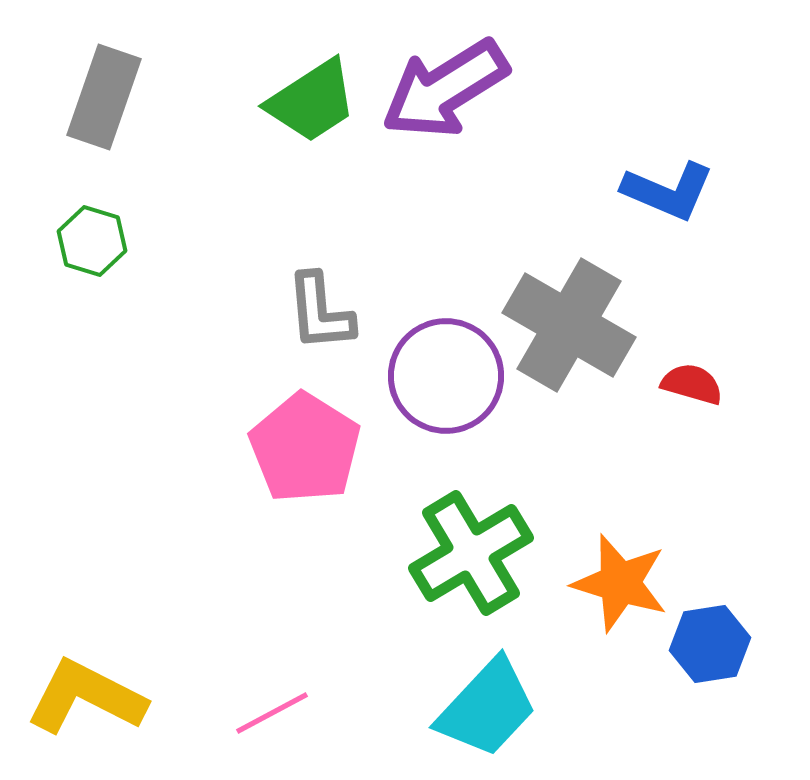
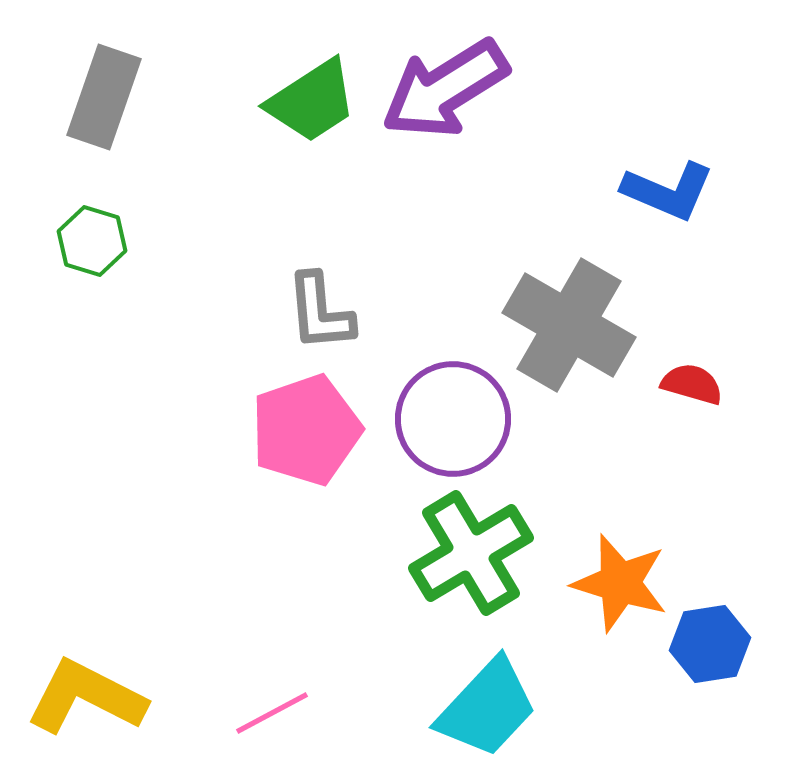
purple circle: moved 7 px right, 43 px down
pink pentagon: moved 1 px right, 18 px up; rotated 21 degrees clockwise
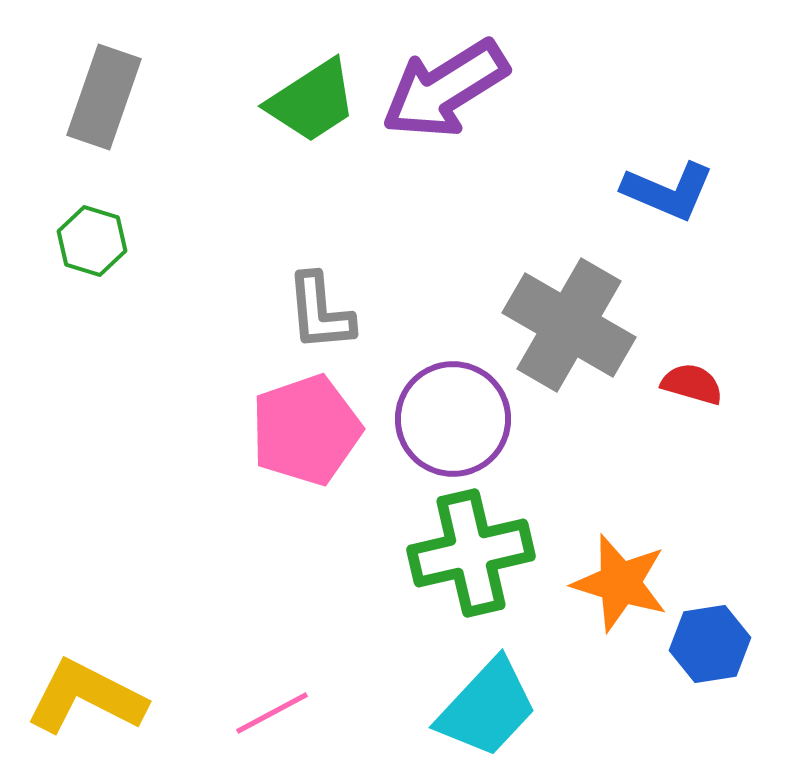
green cross: rotated 18 degrees clockwise
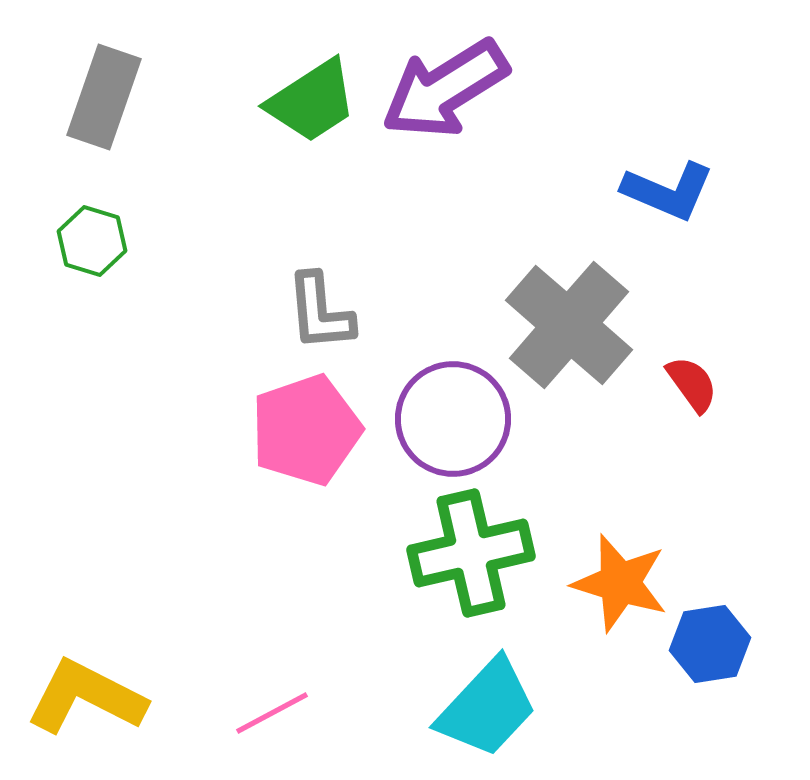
gray cross: rotated 11 degrees clockwise
red semicircle: rotated 38 degrees clockwise
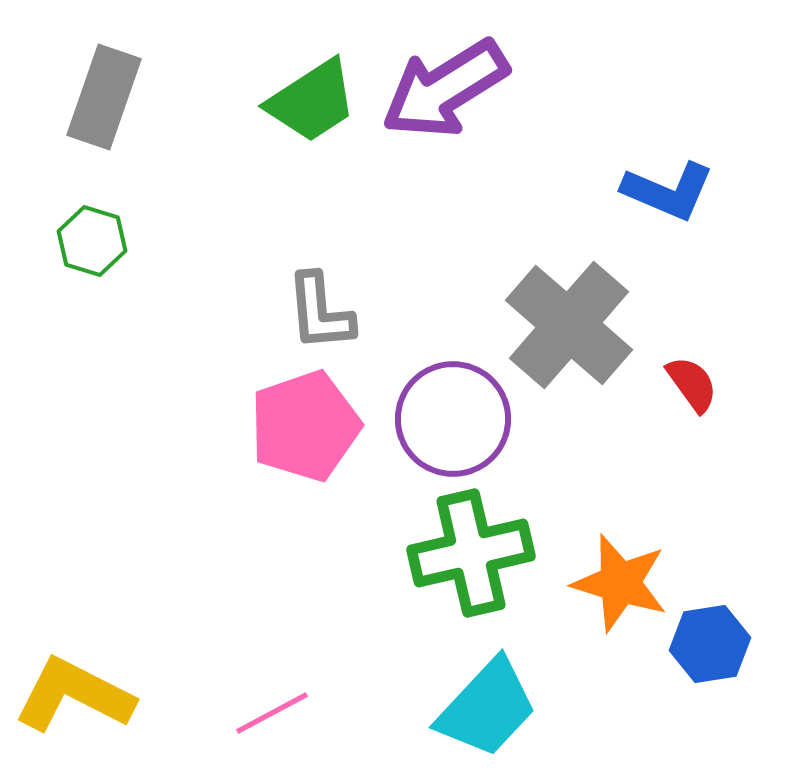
pink pentagon: moved 1 px left, 4 px up
yellow L-shape: moved 12 px left, 2 px up
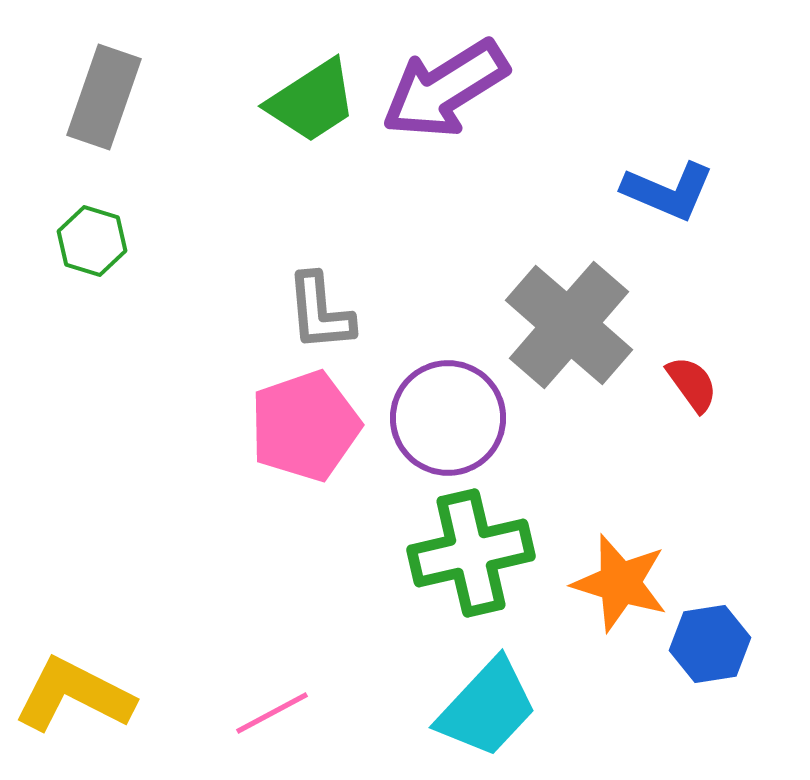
purple circle: moved 5 px left, 1 px up
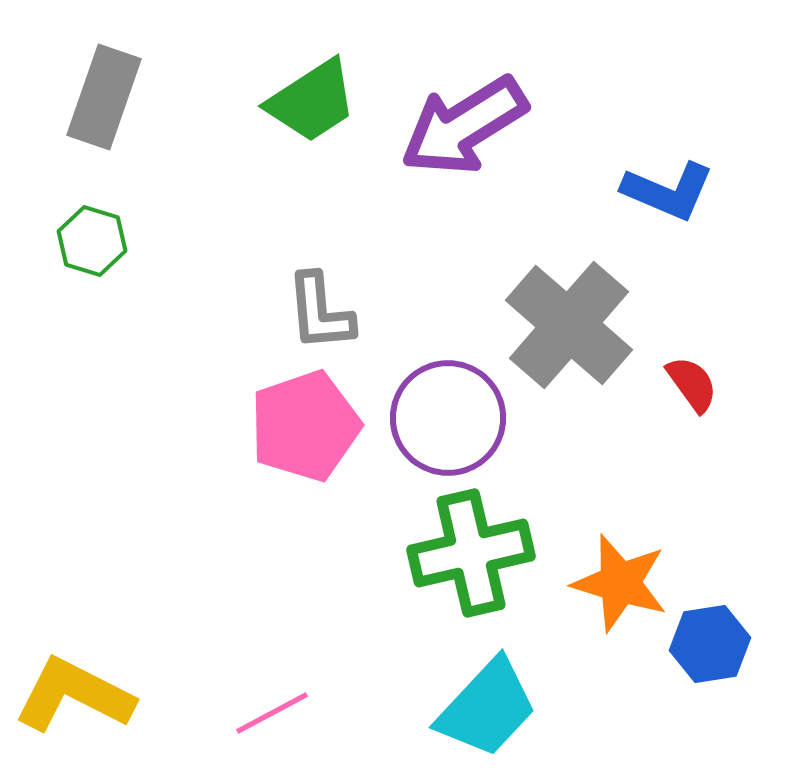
purple arrow: moved 19 px right, 37 px down
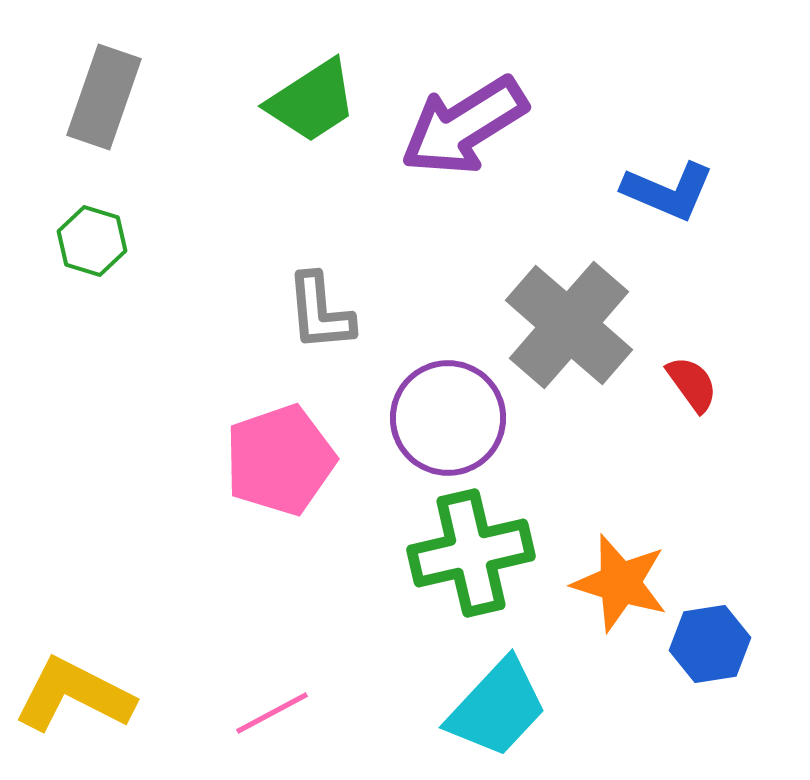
pink pentagon: moved 25 px left, 34 px down
cyan trapezoid: moved 10 px right
